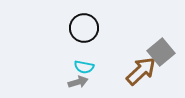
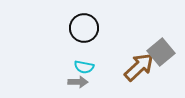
brown arrow: moved 2 px left, 4 px up
gray arrow: rotated 18 degrees clockwise
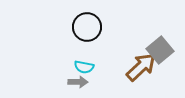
black circle: moved 3 px right, 1 px up
gray square: moved 1 px left, 2 px up
brown arrow: moved 2 px right
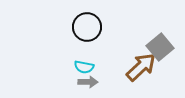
gray square: moved 3 px up
gray arrow: moved 10 px right
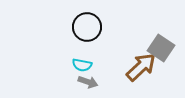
gray square: moved 1 px right, 1 px down; rotated 16 degrees counterclockwise
cyan semicircle: moved 2 px left, 2 px up
gray arrow: rotated 18 degrees clockwise
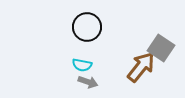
brown arrow: rotated 8 degrees counterclockwise
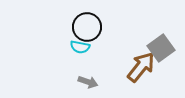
gray square: rotated 20 degrees clockwise
cyan semicircle: moved 2 px left, 18 px up
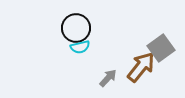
black circle: moved 11 px left, 1 px down
cyan semicircle: rotated 24 degrees counterclockwise
gray arrow: moved 20 px right, 4 px up; rotated 66 degrees counterclockwise
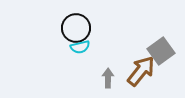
gray square: moved 3 px down
brown arrow: moved 4 px down
gray arrow: rotated 42 degrees counterclockwise
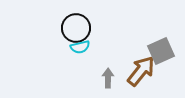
gray square: rotated 12 degrees clockwise
